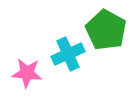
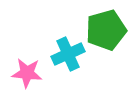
green pentagon: rotated 27 degrees clockwise
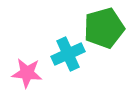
green pentagon: moved 2 px left, 2 px up
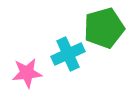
pink star: rotated 12 degrees counterclockwise
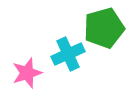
pink star: rotated 12 degrees counterclockwise
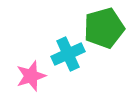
pink star: moved 4 px right, 3 px down
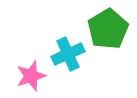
green pentagon: moved 4 px right, 1 px down; rotated 15 degrees counterclockwise
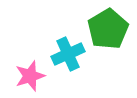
pink star: moved 1 px left
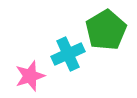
green pentagon: moved 2 px left, 1 px down
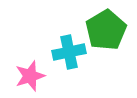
cyan cross: moved 1 px right, 2 px up; rotated 12 degrees clockwise
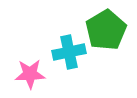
pink star: moved 2 px up; rotated 16 degrees clockwise
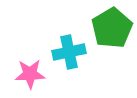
green pentagon: moved 6 px right, 2 px up
